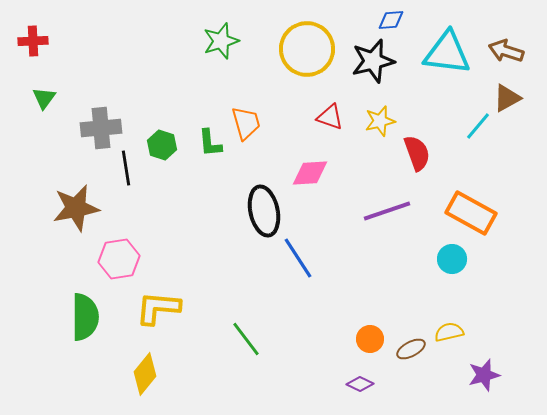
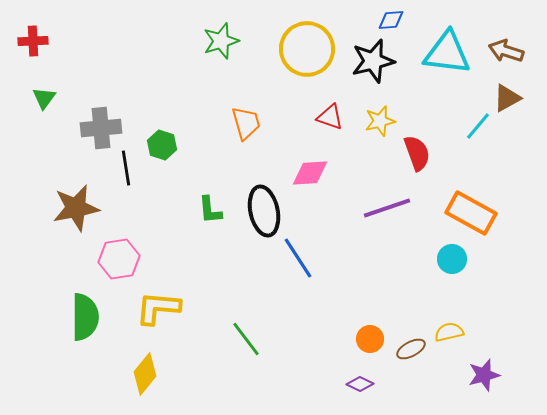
green L-shape: moved 67 px down
purple line: moved 3 px up
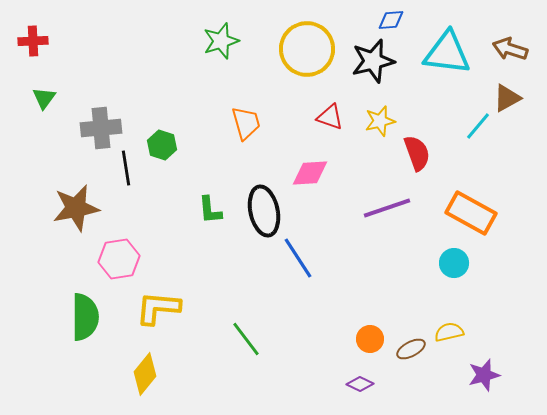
brown arrow: moved 4 px right, 2 px up
cyan circle: moved 2 px right, 4 px down
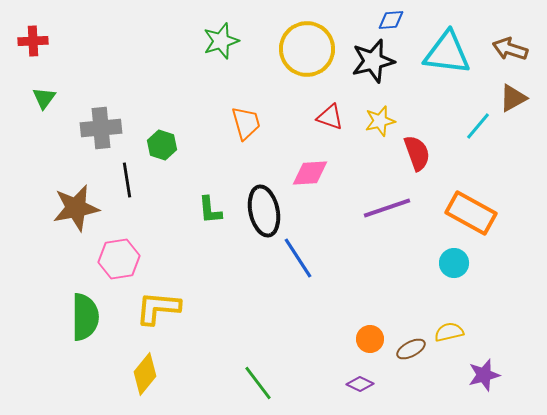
brown triangle: moved 6 px right
black line: moved 1 px right, 12 px down
green line: moved 12 px right, 44 px down
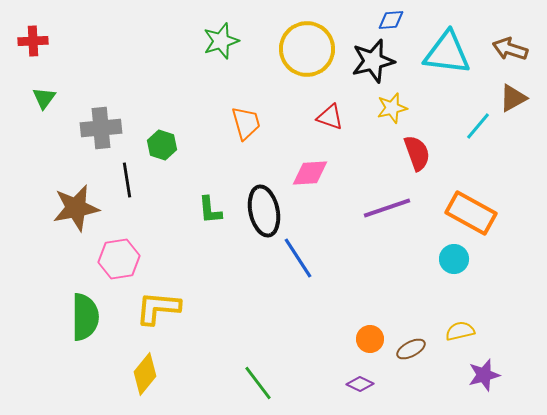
yellow star: moved 12 px right, 13 px up
cyan circle: moved 4 px up
yellow semicircle: moved 11 px right, 1 px up
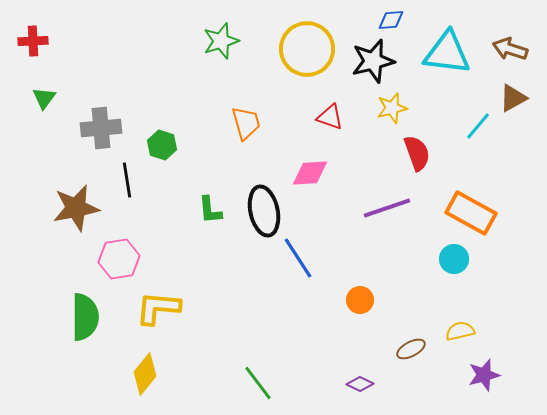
orange circle: moved 10 px left, 39 px up
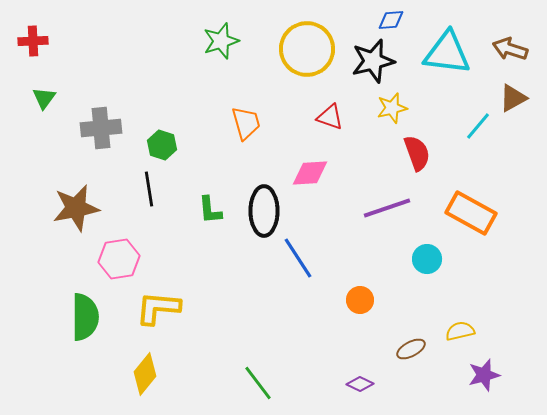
black line: moved 22 px right, 9 px down
black ellipse: rotated 12 degrees clockwise
cyan circle: moved 27 px left
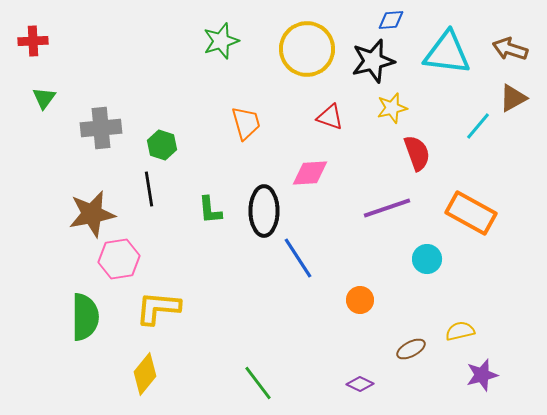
brown star: moved 16 px right, 6 px down
purple star: moved 2 px left
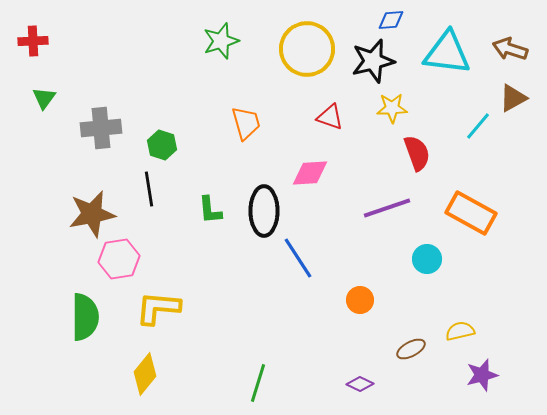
yellow star: rotated 12 degrees clockwise
green line: rotated 54 degrees clockwise
